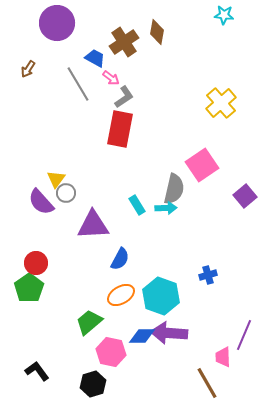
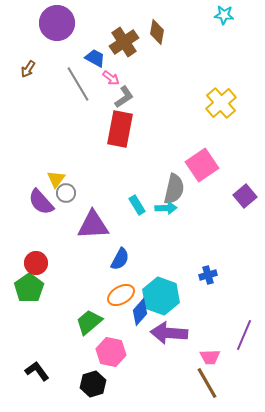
blue diamond: moved 2 px left, 24 px up; rotated 48 degrees counterclockwise
pink trapezoid: moved 13 px left; rotated 90 degrees counterclockwise
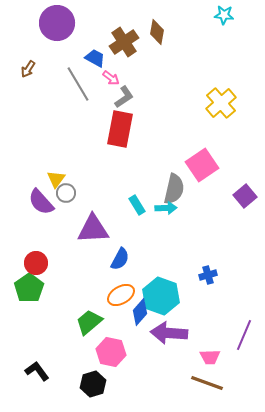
purple triangle: moved 4 px down
brown line: rotated 40 degrees counterclockwise
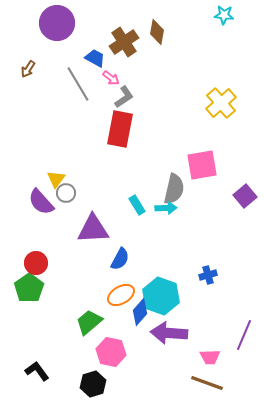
pink square: rotated 24 degrees clockwise
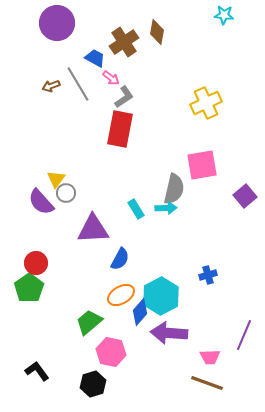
brown arrow: moved 23 px right, 17 px down; rotated 36 degrees clockwise
yellow cross: moved 15 px left; rotated 16 degrees clockwise
cyan rectangle: moved 1 px left, 4 px down
cyan hexagon: rotated 12 degrees clockwise
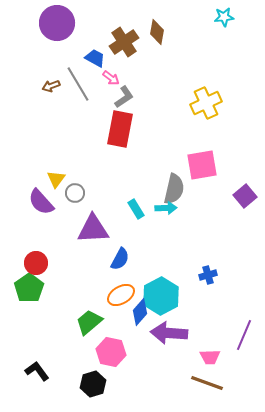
cyan star: moved 2 px down; rotated 12 degrees counterclockwise
gray circle: moved 9 px right
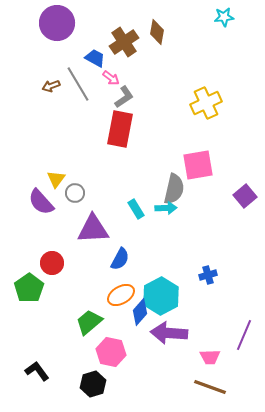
pink square: moved 4 px left
red circle: moved 16 px right
brown line: moved 3 px right, 4 px down
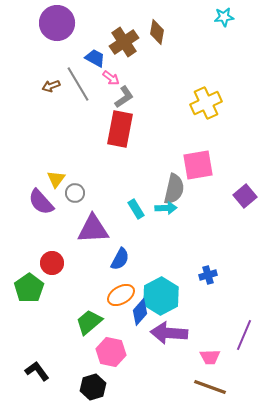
black hexagon: moved 3 px down
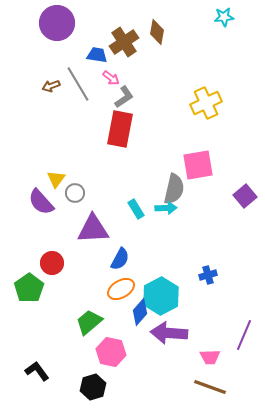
blue trapezoid: moved 2 px right, 3 px up; rotated 20 degrees counterclockwise
orange ellipse: moved 6 px up
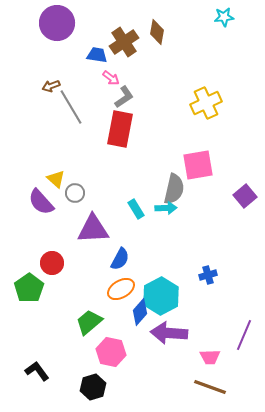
gray line: moved 7 px left, 23 px down
yellow triangle: rotated 24 degrees counterclockwise
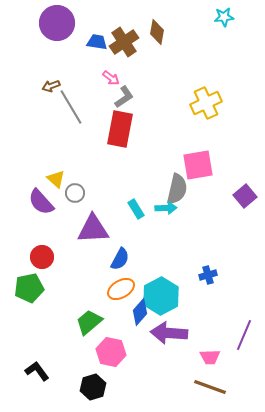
blue trapezoid: moved 13 px up
gray semicircle: moved 3 px right
red circle: moved 10 px left, 6 px up
green pentagon: rotated 24 degrees clockwise
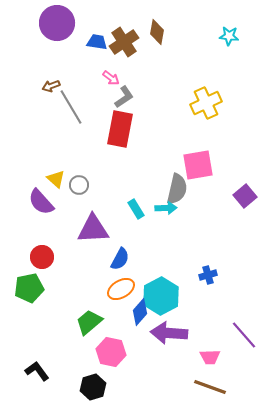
cyan star: moved 5 px right, 19 px down; rotated 12 degrees clockwise
gray circle: moved 4 px right, 8 px up
purple line: rotated 64 degrees counterclockwise
